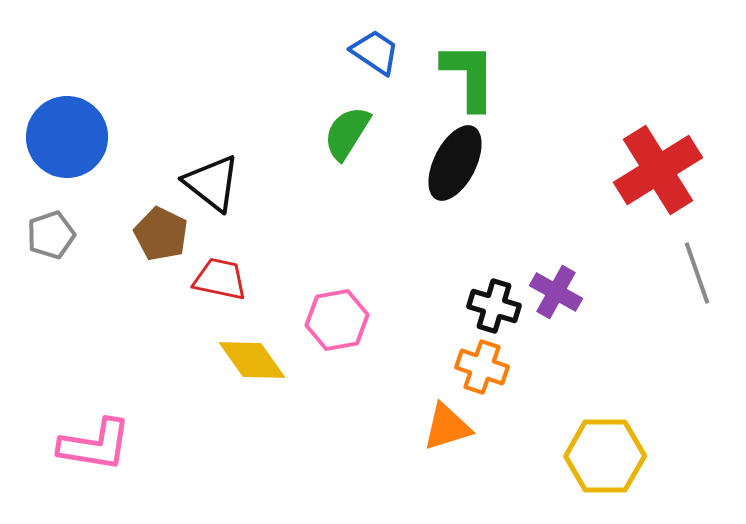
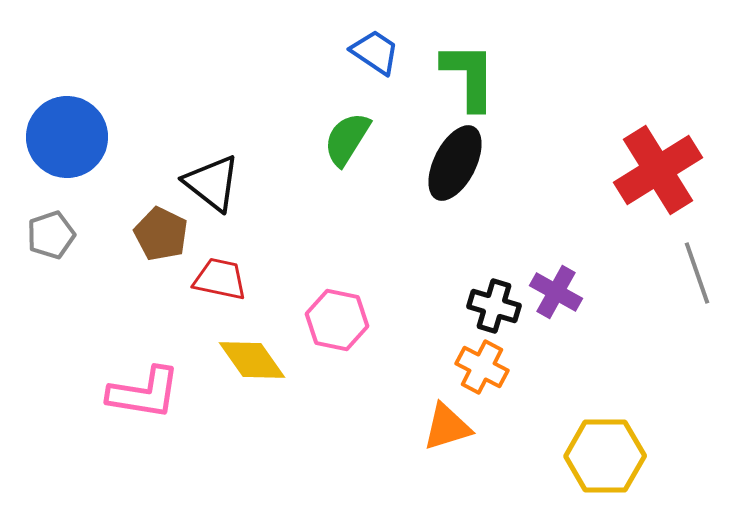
green semicircle: moved 6 px down
pink hexagon: rotated 22 degrees clockwise
orange cross: rotated 9 degrees clockwise
pink L-shape: moved 49 px right, 52 px up
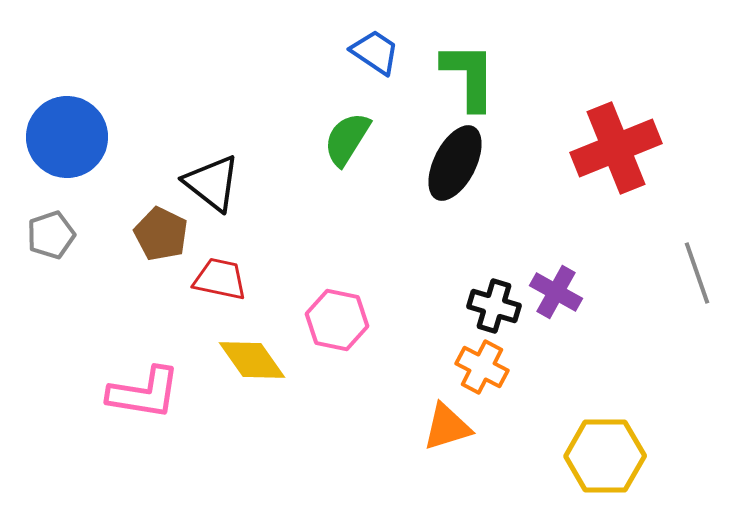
red cross: moved 42 px left, 22 px up; rotated 10 degrees clockwise
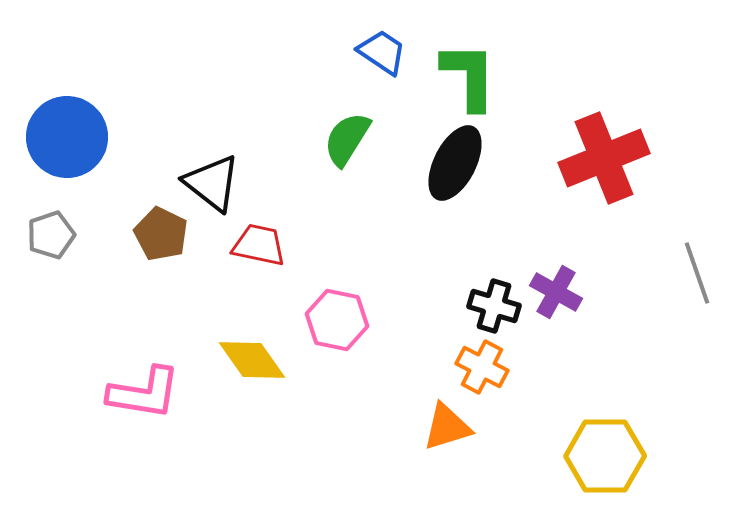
blue trapezoid: moved 7 px right
red cross: moved 12 px left, 10 px down
red trapezoid: moved 39 px right, 34 px up
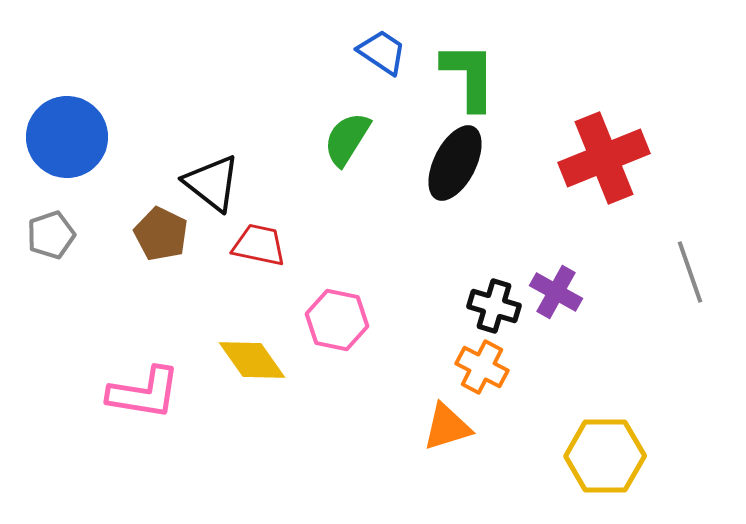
gray line: moved 7 px left, 1 px up
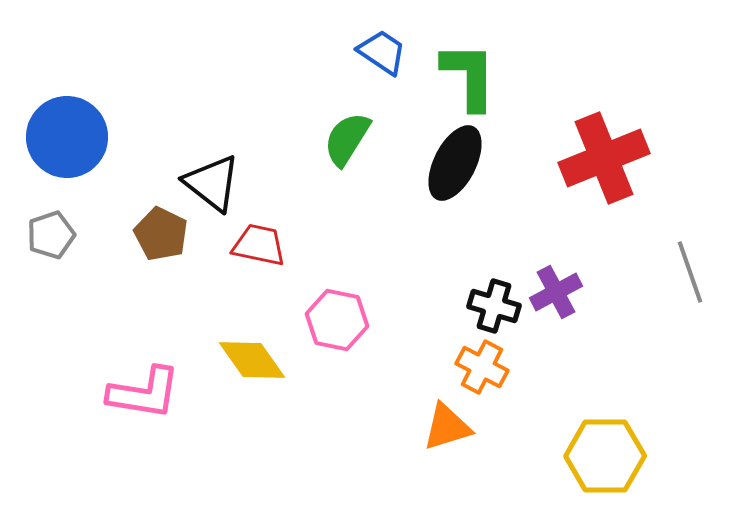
purple cross: rotated 33 degrees clockwise
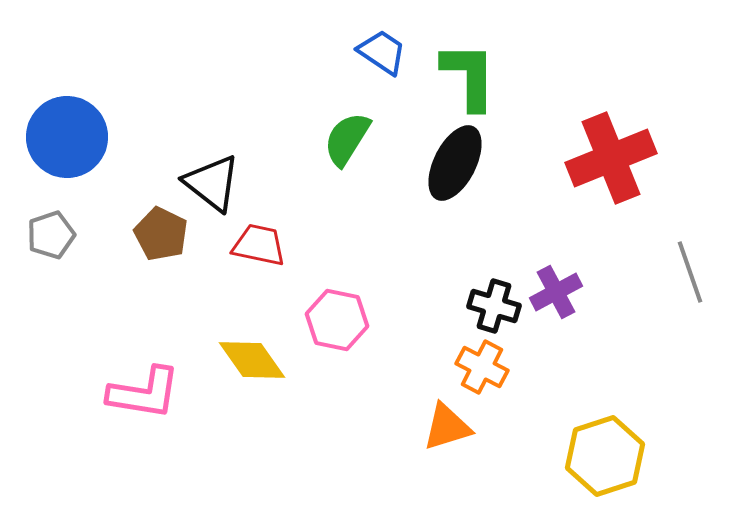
red cross: moved 7 px right
yellow hexagon: rotated 18 degrees counterclockwise
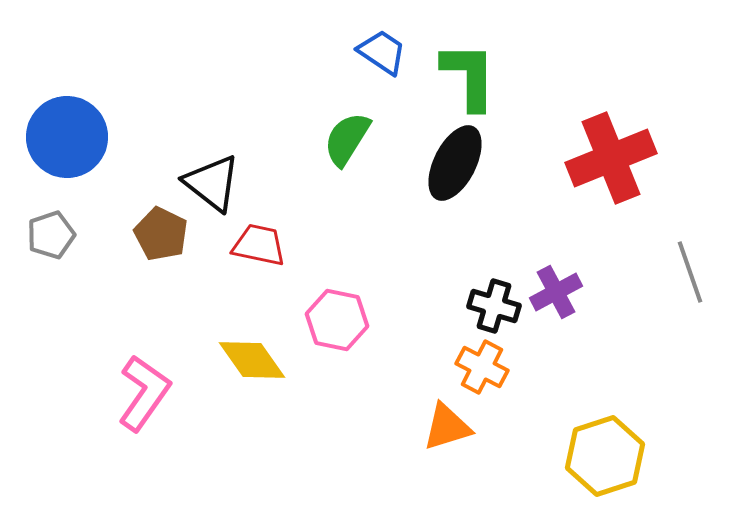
pink L-shape: rotated 64 degrees counterclockwise
